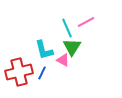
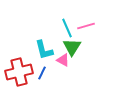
pink line: moved 4 px down; rotated 12 degrees clockwise
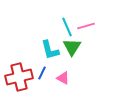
cyan line: moved 1 px up
cyan L-shape: moved 6 px right
pink triangle: moved 18 px down
red cross: moved 5 px down
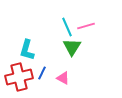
cyan L-shape: moved 23 px left; rotated 30 degrees clockwise
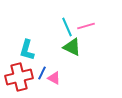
green triangle: rotated 36 degrees counterclockwise
pink triangle: moved 9 px left
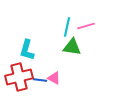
cyan line: rotated 36 degrees clockwise
green triangle: rotated 18 degrees counterclockwise
blue line: moved 2 px left, 7 px down; rotated 72 degrees clockwise
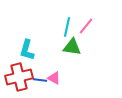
pink line: rotated 36 degrees counterclockwise
